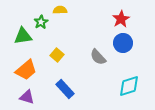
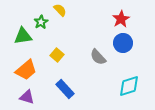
yellow semicircle: rotated 48 degrees clockwise
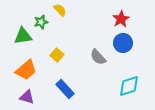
green star: rotated 16 degrees clockwise
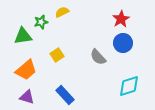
yellow semicircle: moved 2 px right, 2 px down; rotated 72 degrees counterclockwise
yellow square: rotated 16 degrees clockwise
blue rectangle: moved 6 px down
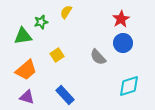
yellow semicircle: moved 4 px right; rotated 32 degrees counterclockwise
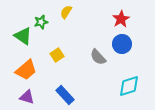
green triangle: rotated 42 degrees clockwise
blue circle: moved 1 px left, 1 px down
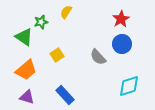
green triangle: moved 1 px right, 1 px down
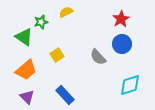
yellow semicircle: rotated 32 degrees clockwise
cyan diamond: moved 1 px right, 1 px up
purple triangle: rotated 28 degrees clockwise
